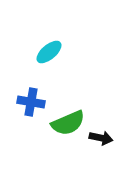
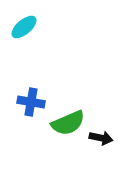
cyan ellipse: moved 25 px left, 25 px up
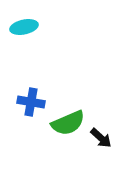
cyan ellipse: rotated 28 degrees clockwise
black arrow: rotated 30 degrees clockwise
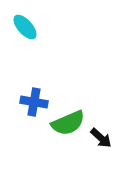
cyan ellipse: moved 1 px right; rotated 60 degrees clockwise
blue cross: moved 3 px right
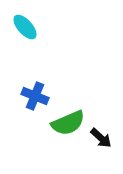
blue cross: moved 1 px right, 6 px up; rotated 12 degrees clockwise
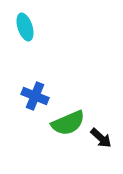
cyan ellipse: rotated 24 degrees clockwise
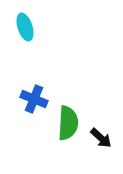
blue cross: moved 1 px left, 3 px down
green semicircle: rotated 64 degrees counterclockwise
